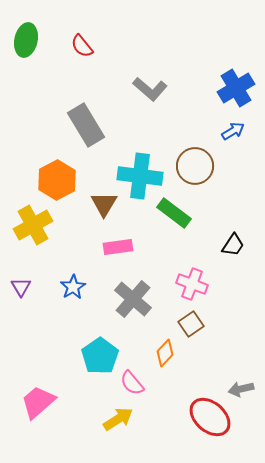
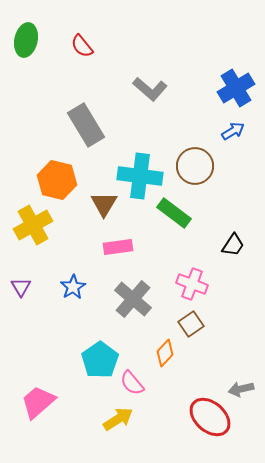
orange hexagon: rotated 18 degrees counterclockwise
cyan pentagon: moved 4 px down
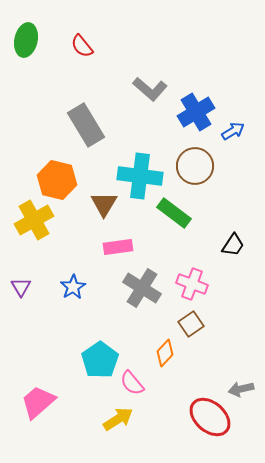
blue cross: moved 40 px left, 24 px down
yellow cross: moved 1 px right, 5 px up
gray cross: moved 9 px right, 11 px up; rotated 9 degrees counterclockwise
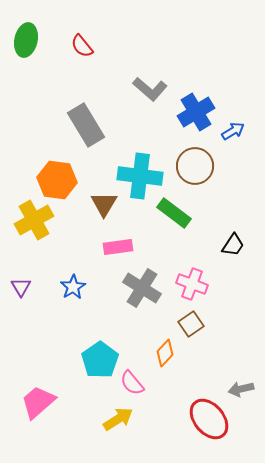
orange hexagon: rotated 6 degrees counterclockwise
red ellipse: moved 1 px left, 2 px down; rotated 9 degrees clockwise
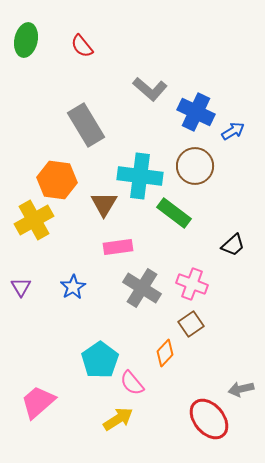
blue cross: rotated 33 degrees counterclockwise
black trapezoid: rotated 15 degrees clockwise
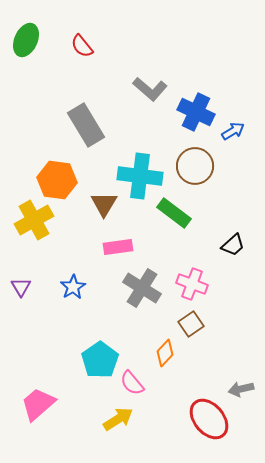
green ellipse: rotated 12 degrees clockwise
pink trapezoid: moved 2 px down
